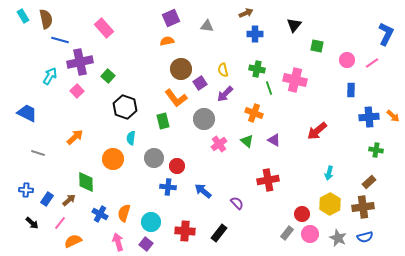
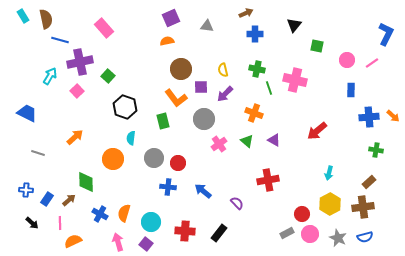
purple square at (200, 83): moved 1 px right, 4 px down; rotated 32 degrees clockwise
red circle at (177, 166): moved 1 px right, 3 px up
pink line at (60, 223): rotated 40 degrees counterclockwise
gray rectangle at (287, 233): rotated 24 degrees clockwise
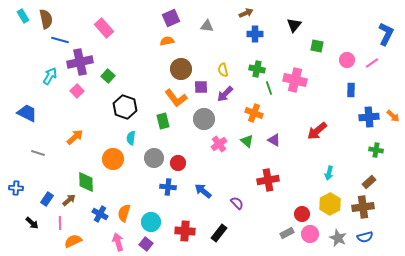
blue cross at (26, 190): moved 10 px left, 2 px up
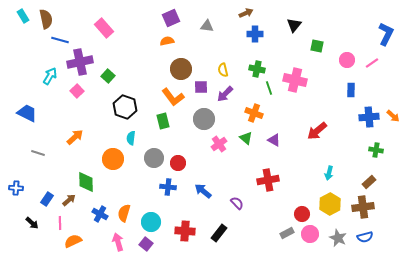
orange L-shape at (176, 98): moved 3 px left, 1 px up
green triangle at (247, 141): moved 1 px left, 3 px up
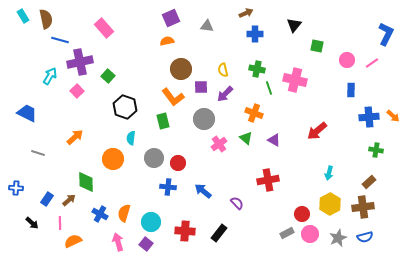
gray star at (338, 238): rotated 24 degrees clockwise
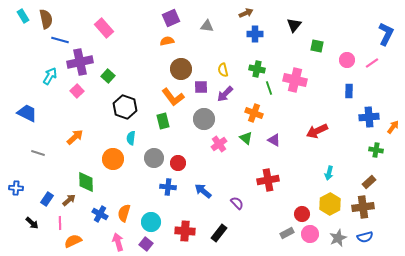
blue rectangle at (351, 90): moved 2 px left, 1 px down
orange arrow at (393, 116): moved 11 px down; rotated 96 degrees counterclockwise
red arrow at (317, 131): rotated 15 degrees clockwise
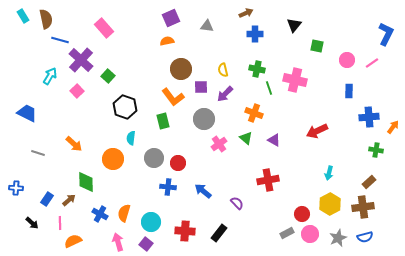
purple cross at (80, 62): moved 1 px right, 2 px up; rotated 35 degrees counterclockwise
orange arrow at (75, 137): moved 1 px left, 7 px down; rotated 84 degrees clockwise
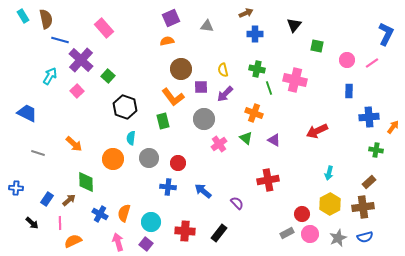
gray circle at (154, 158): moved 5 px left
